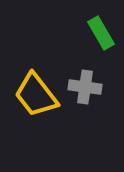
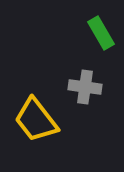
yellow trapezoid: moved 25 px down
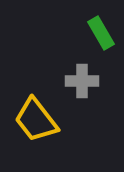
gray cross: moved 3 px left, 6 px up; rotated 8 degrees counterclockwise
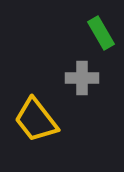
gray cross: moved 3 px up
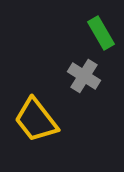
gray cross: moved 2 px right, 2 px up; rotated 32 degrees clockwise
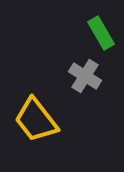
gray cross: moved 1 px right
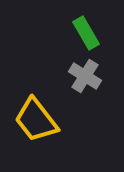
green rectangle: moved 15 px left
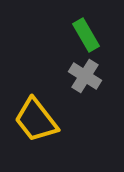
green rectangle: moved 2 px down
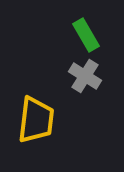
yellow trapezoid: rotated 135 degrees counterclockwise
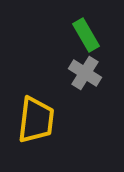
gray cross: moved 3 px up
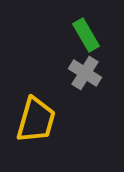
yellow trapezoid: rotated 9 degrees clockwise
